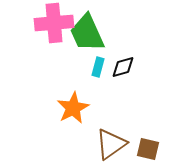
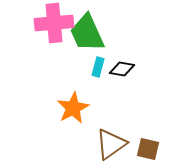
black diamond: moved 1 px left, 2 px down; rotated 25 degrees clockwise
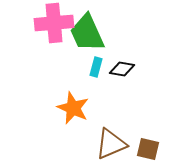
cyan rectangle: moved 2 px left
orange star: rotated 20 degrees counterclockwise
brown triangle: rotated 12 degrees clockwise
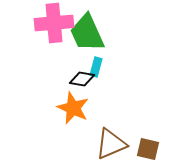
black diamond: moved 40 px left, 10 px down
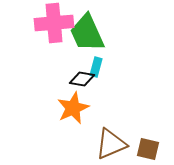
orange star: rotated 24 degrees clockwise
